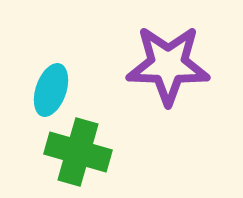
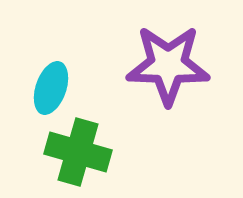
cyan ellipse: moved 2 px up
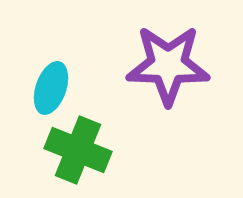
green cross: moved 2 px up; rotated 6 degrees clockwise
